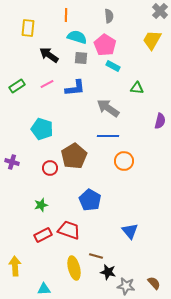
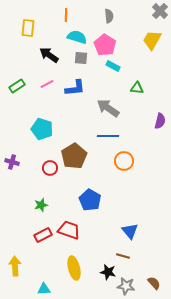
brown line: moved 27 px right
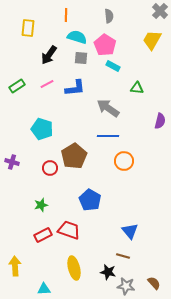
black arrow: rotated 90 degrees counterclockwise
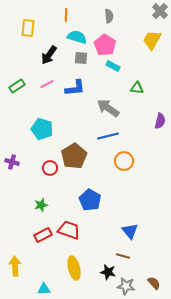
blue line: rotated 15 degrees counterclockwise
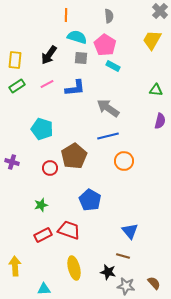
yellow rectangle: moved 13 px left, 32 px down
green triangle: moved 19 px right, 2 px down
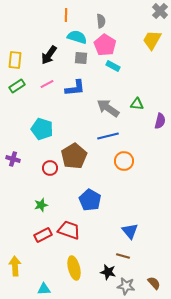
gray semicircle: moved 8 px left, 5 px down
green triangle: moved 19 px left, 14 px down
purple cross: moved 1 px right, 3 px up
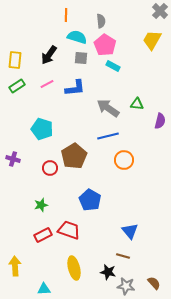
orange circle: moved 1 px up
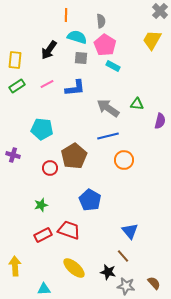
black arrow: moved 5 px up
cyan pentagon: rotated 10 degrees counterclockwise
purple cross: moved 4 px up
brown line: rotated 32 degrees clockwise
yellow ellipse: rotated 35 degrees counterclockwise
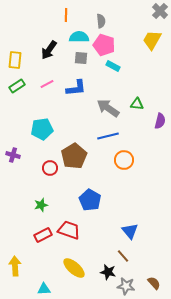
cyan semicircle: moved 2 px right; rotated 18 degrees counterclockwise
pink pentagon: moved 1 px left; rotated 15 degrees counterclockwise
blue L-shape: moved 1 px right
cyan pentagon: rotated 15 degrees counterclockwise
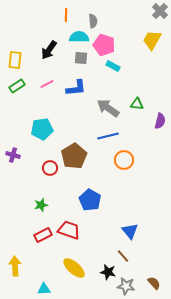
gray semicircle: moved 8 px left
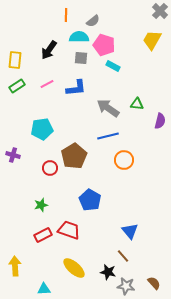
gray semicircle: rotated 56 degrees clockwise
